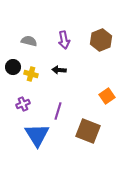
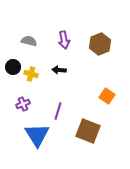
brown hexagon: moved 1 px left, 4 px down
orange square: rotated 21 degrees counterclockwise
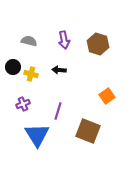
brown hexagon: moved 2 px left; rotated 20 degrees counterclockwise
orange square: rotated 21 degrees clockwise
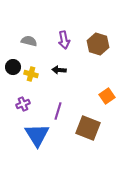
brown square: moved 3 px up
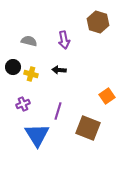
brown hexagon: moved 22 px up
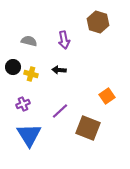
purple line: moved 2 px right; rotated 30 degrees clockwise
blue triangle: moved 8 px left
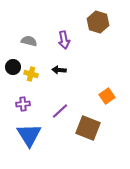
purple cross: rotated 16 degrees clockwise
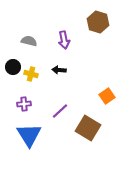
purple cross: moved 1 px right
brown square: rotated 10 degrees clockwise
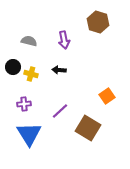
blue triangle: moved 1 px up
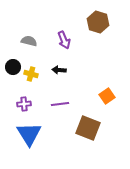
purple arrow: rotated 12 degrees counterclockwise
purple line: moved 7 px up; rotated 36 degrees clockwise
brown square: rotated 10 degrees counterclockwise
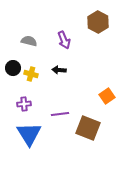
brown hexagon: rotated 10 degrees clockwise
black circle: moved 1 px down
purple line: moved 10 px down
